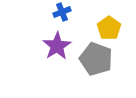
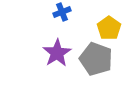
purple star: moved 7 px down
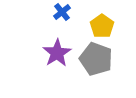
blue cross: rotated 18 degrees counterclockwise
yellow pentagon: moved 7 px left, 2 px up
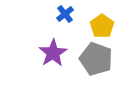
blue cross: moved 3 px right, 2 px down
purple star: moved 4 px left
